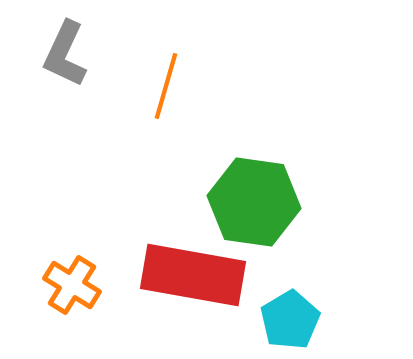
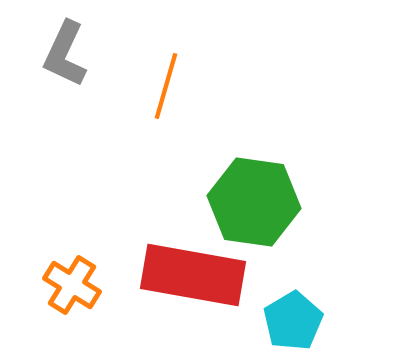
cyan pentagon: moved 3 px right, 1 px down
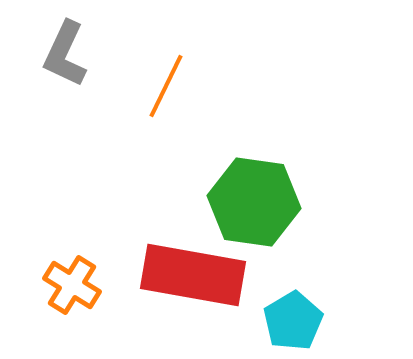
orange line: rotated 10 degrees clockwise
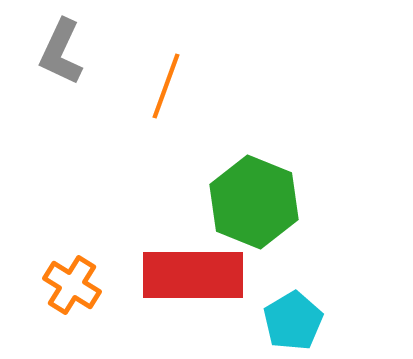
gray L-shape: moved 4 px left, 2 px up
orange line: rotated 6 degrees counterclockwise
green hexagon: rotated 14 degrees clockwise
red rectangle: rotated 10 degrees counterclockwise
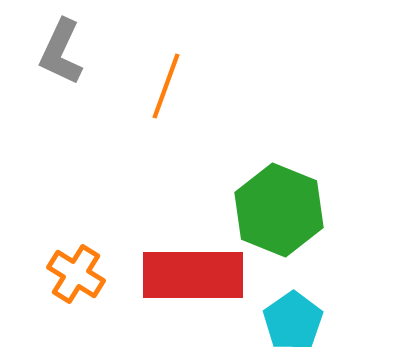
green hexagon: moved 25 px right, 8 px down
orange cross: moved 4 px right, 11 px up
cyan pentagon: rotated 4 degrees counterclockwise
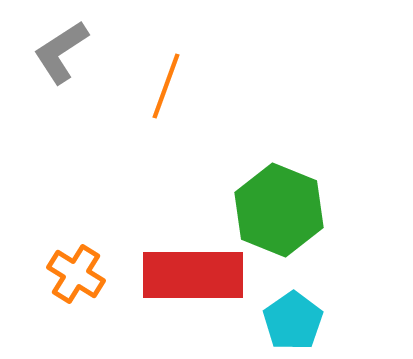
gray L-shape: rotated 32 degrees clockwise
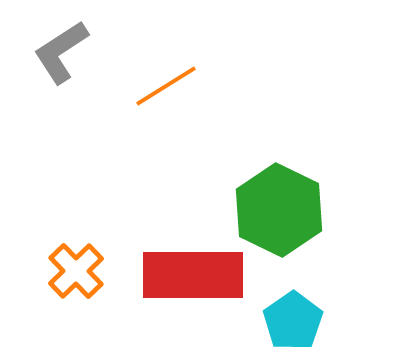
orange line: rotated 38 degrees clockwise
green hexagon: rotated 4 degrees clockwise
orange cross: moved 3 px up; rotated 14 degrees clockwise
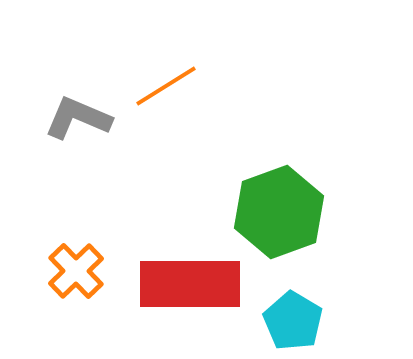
gray L-shape: moved 17 px right, 66 px down; rotated 56 degrees clockwise
green hexagon: moved 2 px down; rotated 14 degrees clockwise
red rectangle: moved 3 px left, 9 px down
cyan pentagon: rotated 6 degrees counterclockwise
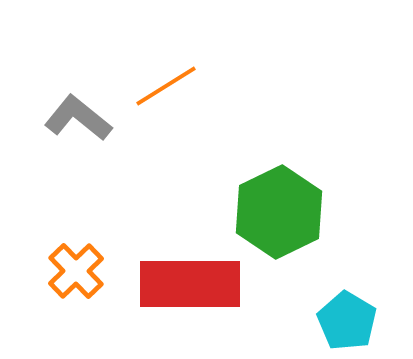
gray L-shape: rotated 16 degrees clockwise
green hexagon: rotated 6 degrees counterclockwise
cyan pentagon: moved 54 px right
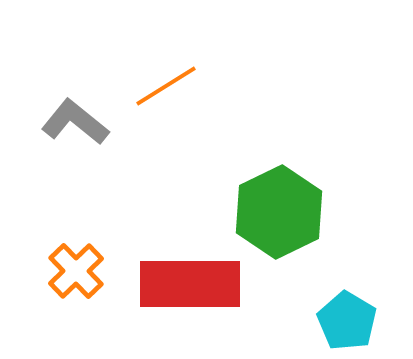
gray L-shape: moved 3 px left, 4 px down
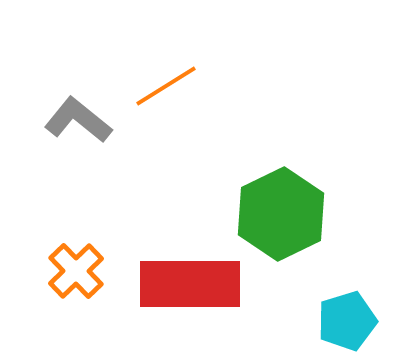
gray L-shape: moved 3 px right, 2 px up
green hexagon: moved 2 px right, 2 px down
cyan pentagon: rotated 24 degrees clockwise
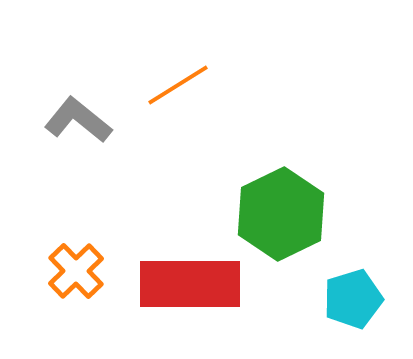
orange line: moved 12 px right, 1 px up
cyan pentagon: moved 6 px right, 22 px up
